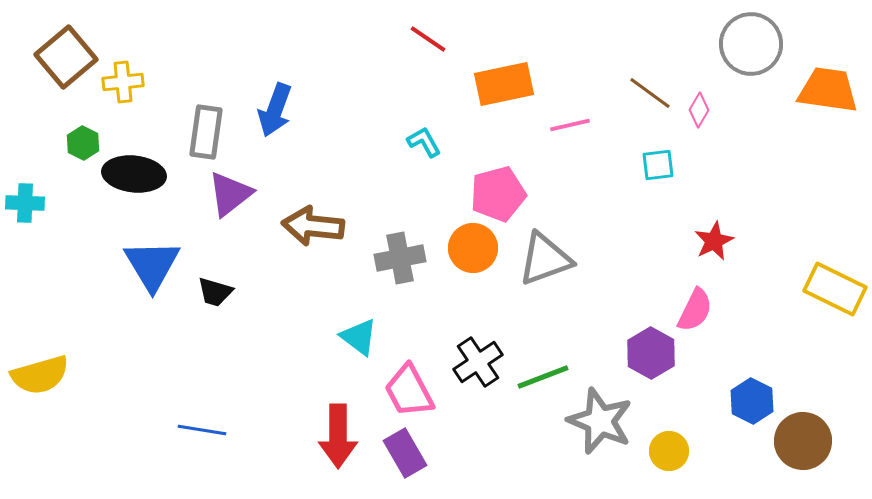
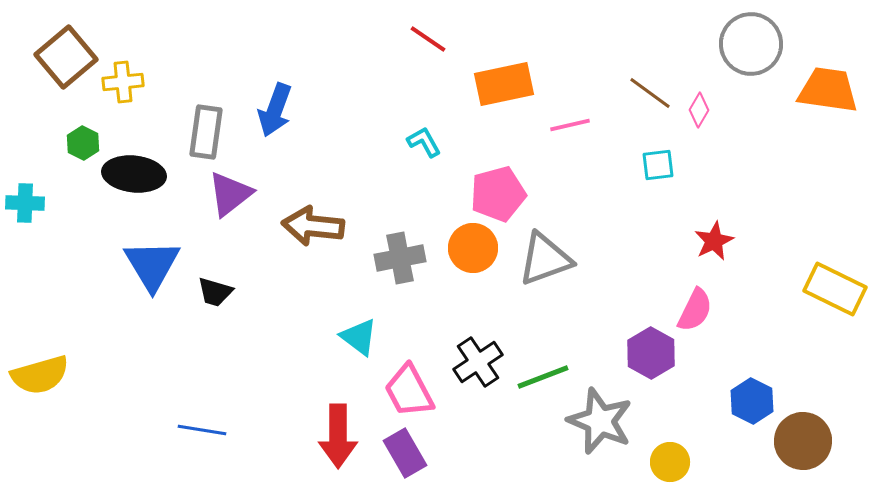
yellow circle: moved 1 px right, 11 px down
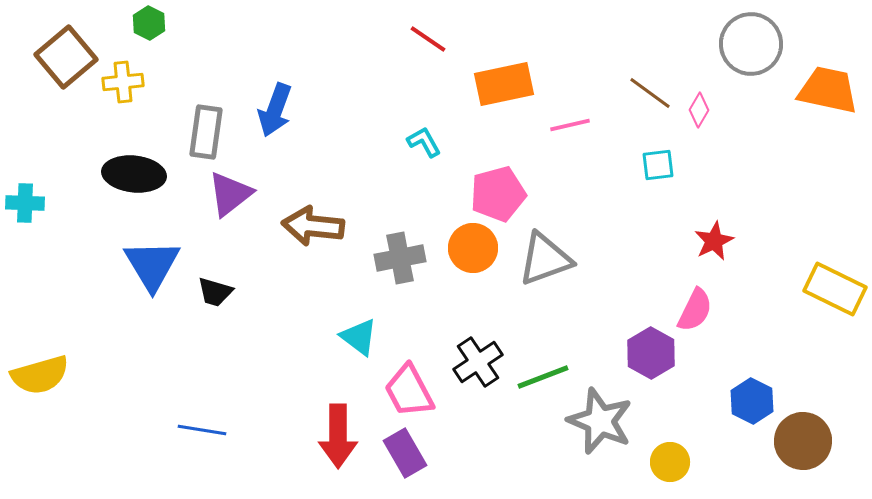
orange trapezoid: rotated 4 degrees clockwise
green hexagon: moved 66 px right, 120 px up
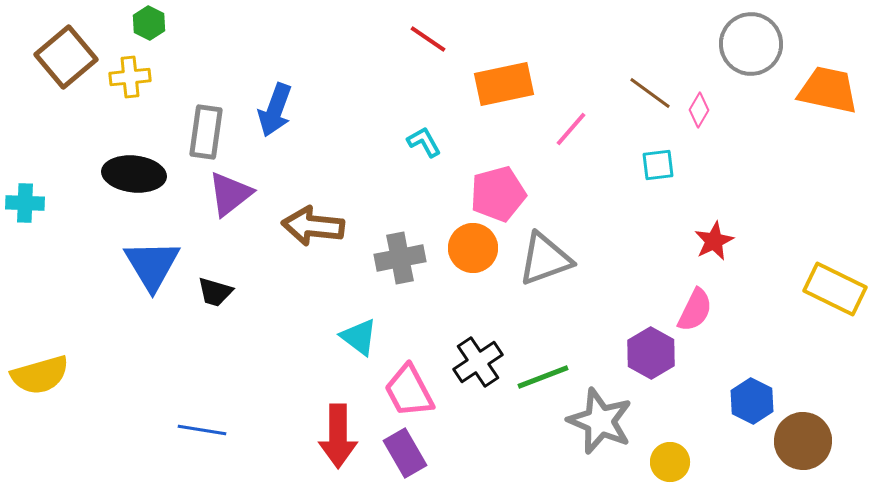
yellow cross: moved 7 px right, 5 px up
pink line: moved 1 px right, 4 px down; rotated 36 degrees counterclockwise
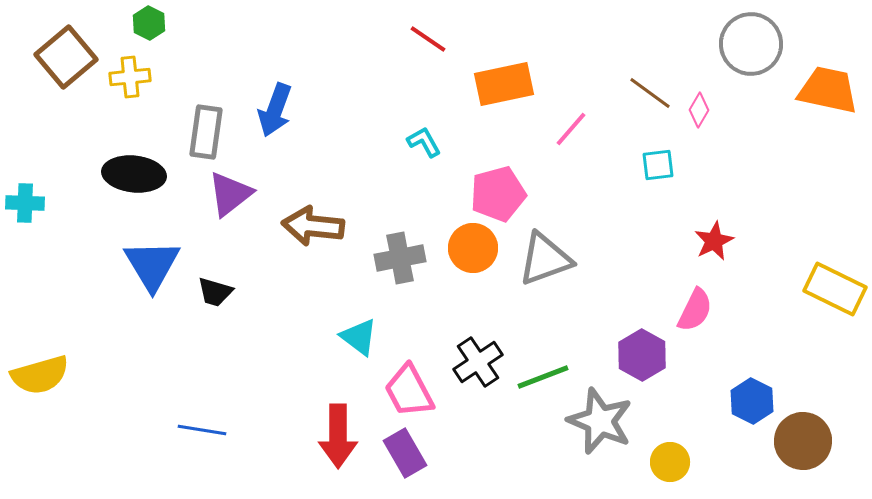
purple hexagon: moved 9 px left, 2 px down
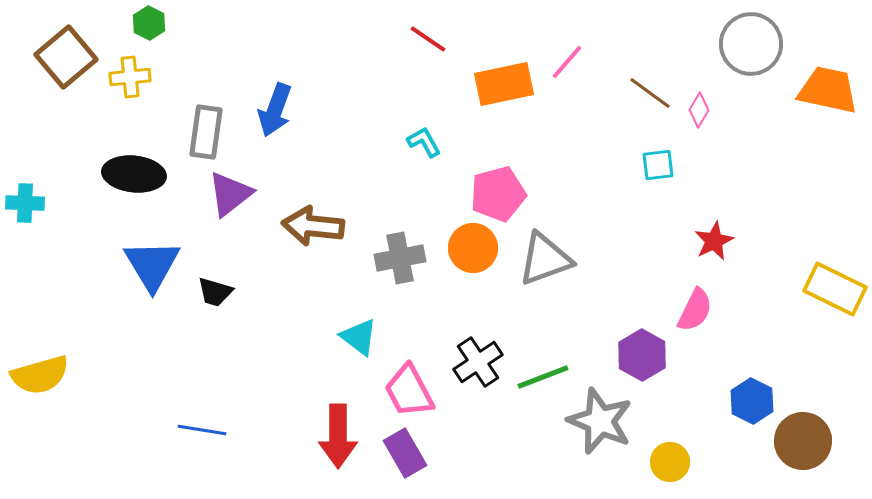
pink line: moved 4 px left, 67 px up
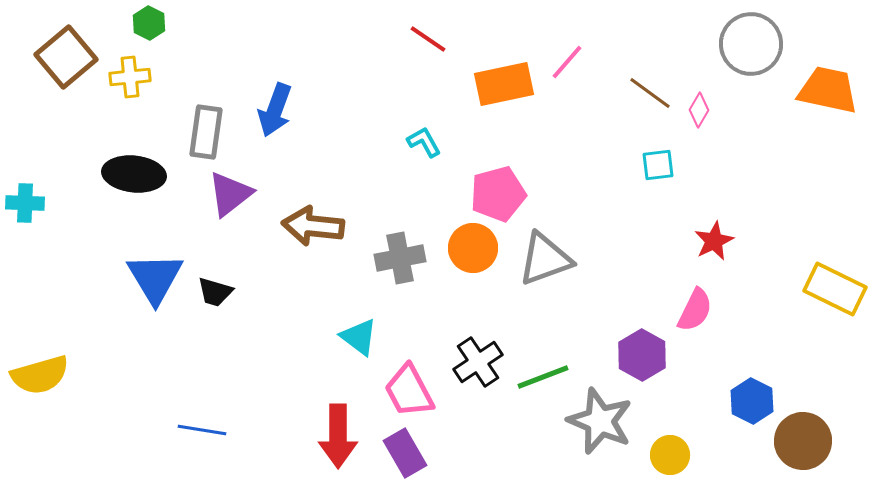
blue triangle: moved 3 px right, 13 px down
yellow circle: moved 7 px up
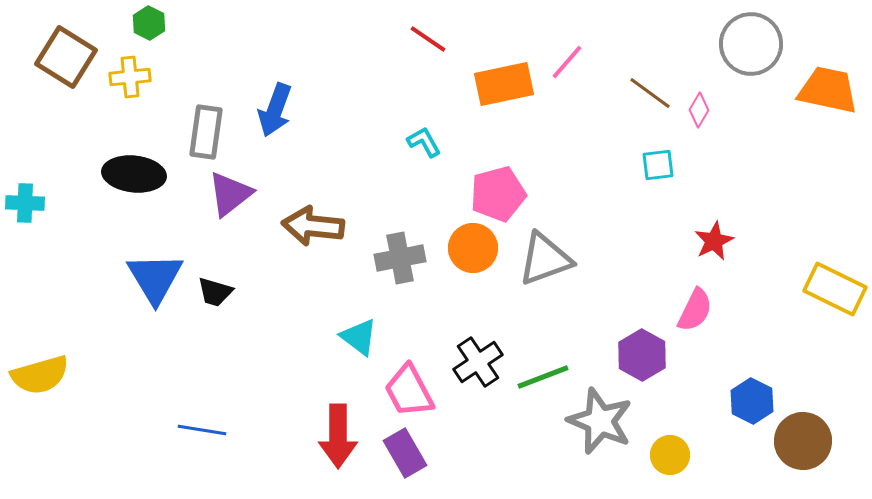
brown square: rotated 18 degrees counterclockwise
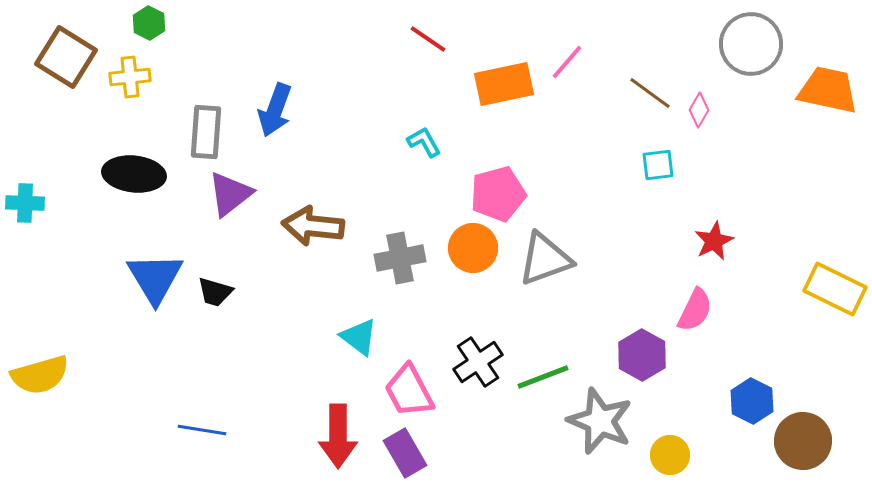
gray rectangle: rotated 4 degrees counterclockwise
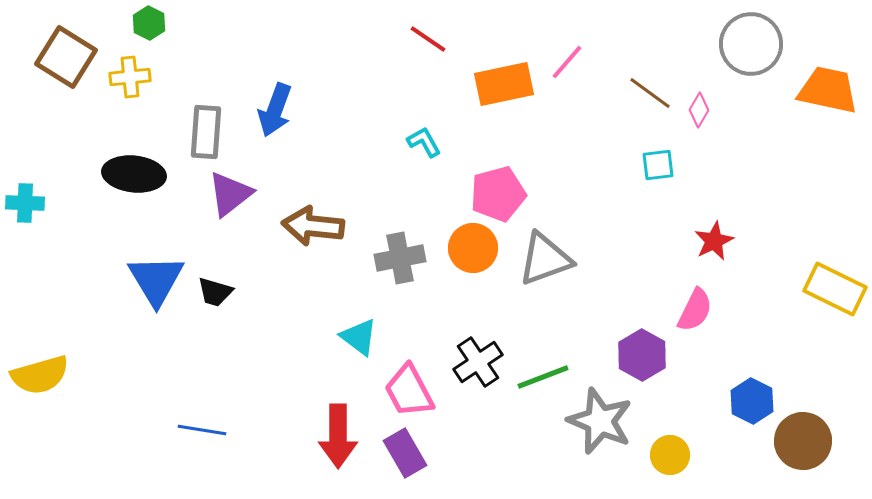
blue triangle: moved 1 px right, 2 px down
